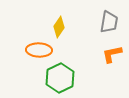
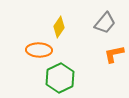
gray trapezoid: moved 4 px left, 1 px down; rotated 30 degrees clockwise
orange L-shape: moved 2 px right
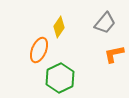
orange ellipse: rotated 70 degrees counterclockwise
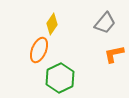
yellow diamond: moved 7 px left, 3 px up
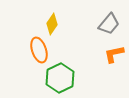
gray trapezoid: moved 4 px right, 1 px down
orange ellipse: rotated 40 degrees counterclockwise
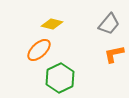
yellow diamond: rotated 70 degrees clockwise
orange ellipse: rotated 65 degrees clockwise
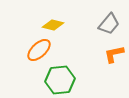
yellow diamond: moved 1 px right, 1 px down
green hexagon: moved 2 px down; rotated 20 degrees clockwise
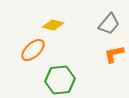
orange ellipse: moved 6 px left
